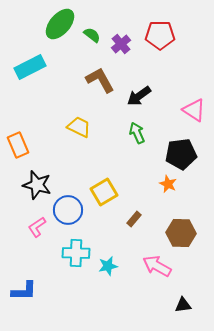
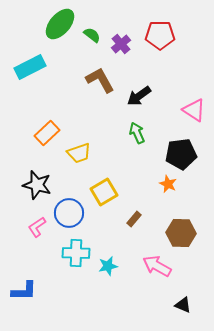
yellow trapezoid: moved 26 px down; rotated 135 degrees clockwise
orange rectangle: moved 29 px right, 12 px up; rotated 70 degrees clockwise
blue circle: moved 1 px right, 3 px down
black triangle: rotated 30 degrees clockwise
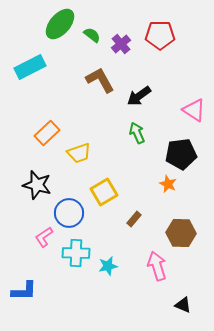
pink L-shape: moved 7 px right, 10 px down
pink arrow: rotated 44 degrees clockwise
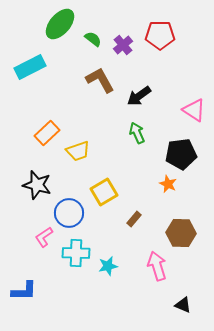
green semicircle: moved 1 px right, 4 px down
purple cross: moved 2 px right, 1 px down
yellow trapezoid: moved 1 px left, 2 px up
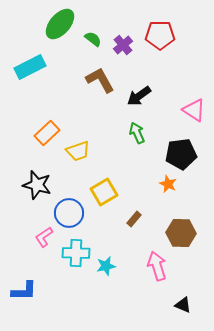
cyan star: moved 2 px left
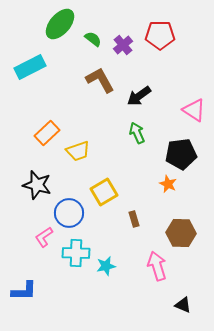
brown rectangle: rotated 56 degrees counterclockwise
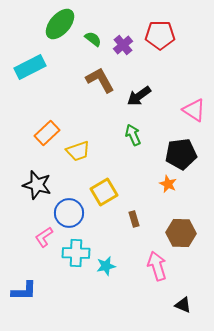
green arrow: moved 4 px left, 2 px down
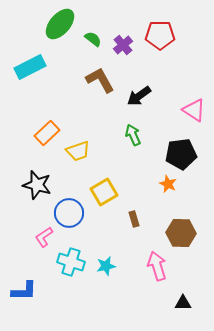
cyan cross: moved 5 px left, 9 px down; rotated 16 degrees clockwise
black triangle: moved 2 px up; rotated 24 degrees counterclockwise
